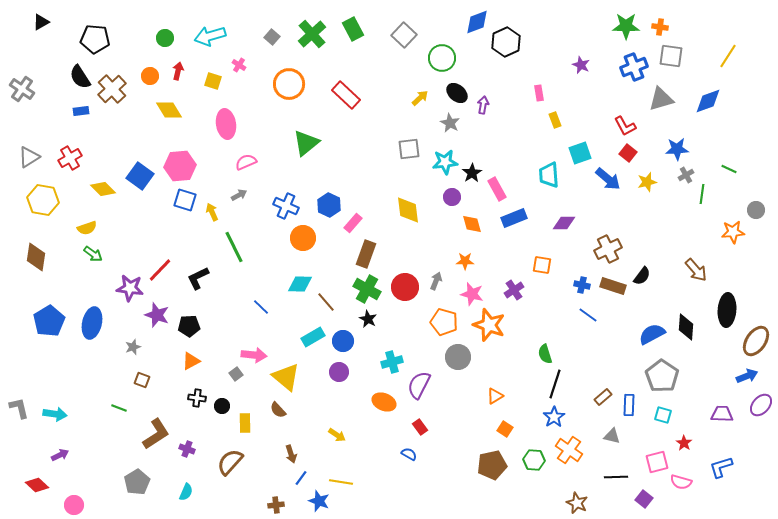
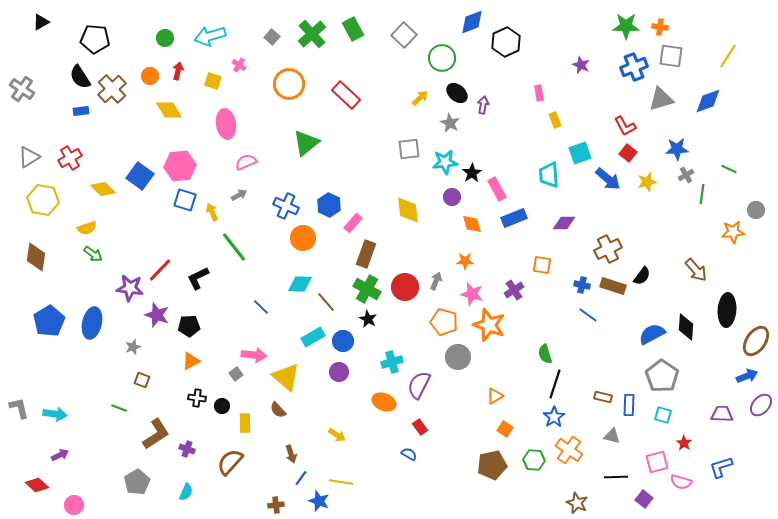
blue diamond at (477, 22): moved 5 px left
green line at (234, 247): rotated 12 degrees counterclockwise
brown rectangle at (603, 397): rotated 54 degrees clockwise
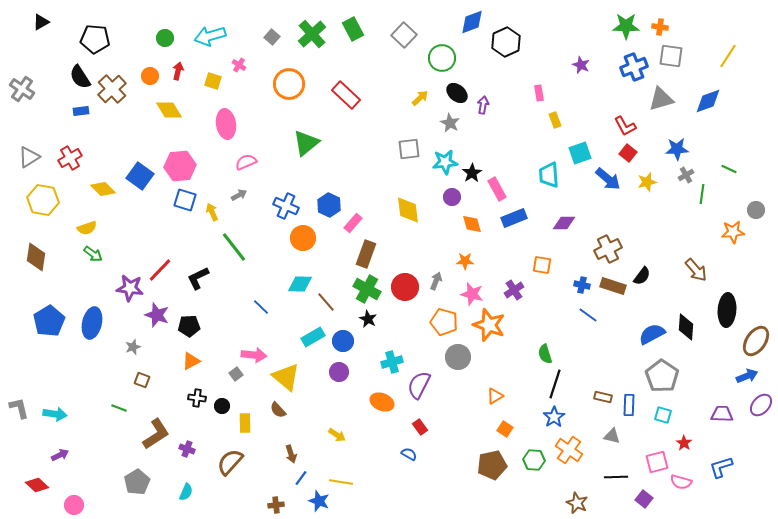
orange ellipse at (384, 402): moved 2 px left
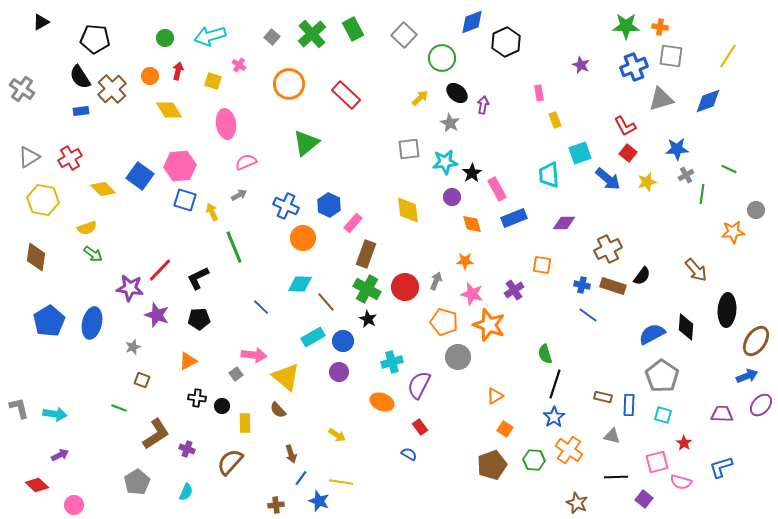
green line at (234, 247): rotated 16 degrees clockwise
black pentagon at (189, 326): moved 10 px right, 7 px up
orange triangle at (191, 361): moved 3 px left
brown pentagon at (492, 465): rotated 8 degrees counterclockwise
